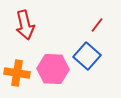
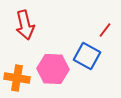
red line: moved 8 px right, 5 px down
blue square: rotated 12 degrees counterclockwise
orange cross: moved 5 px down
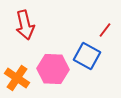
orange cross: rotated 25 degrees clockwise
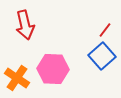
blue square: moved 15 px right; rotated 20 degrees clockwise
